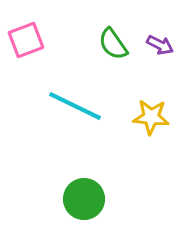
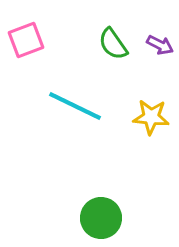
green circle: moved 17 px right, 19 px down
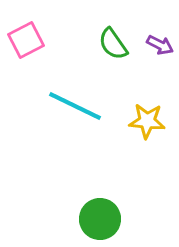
pink square: rotated 6 degrees counterclockwise
yellow star: moved 4 px left, 4 px down
green circle: moved 1 px left, 1 px down
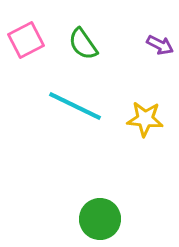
green semicircle: moved 30 px left
yellow star: moved 2 px left, 2 px up
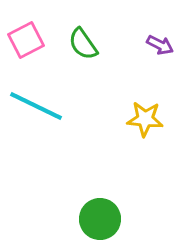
cyan line: moved 39 px left
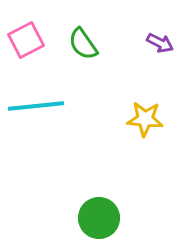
purple arrow: moved 2 px up
cyan line: rotated 32 degrees counterclockwise
green circle: moved 1 px left, 1 px up
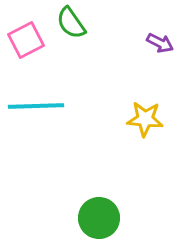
green semicircle: moved 12 px left, 21 px up
cyan line: rotated 4 degrees clockwise
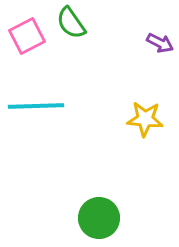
pink square: moved 1 px right, 4 px up
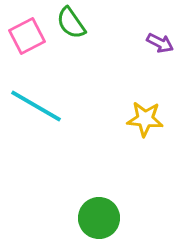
cyan line: rotated 32 degrees clockwise
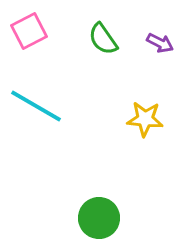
green semicircle: moved 32 px right, 16 px down
pink square: moved 2 px right, 5 px up
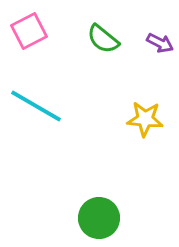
green semicircle: rotated 16 degrees counterclockwise
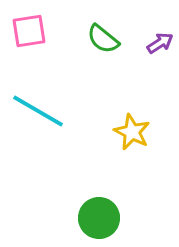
pink square: rotated 18 degrees clockwise
purple arrow: rotated 60 degrees counterclockwise
cyan line: moved 2 px right, 5 px down
yellow star: moved 13 px left, 13 px down; rotated 21 degrees clockwise
